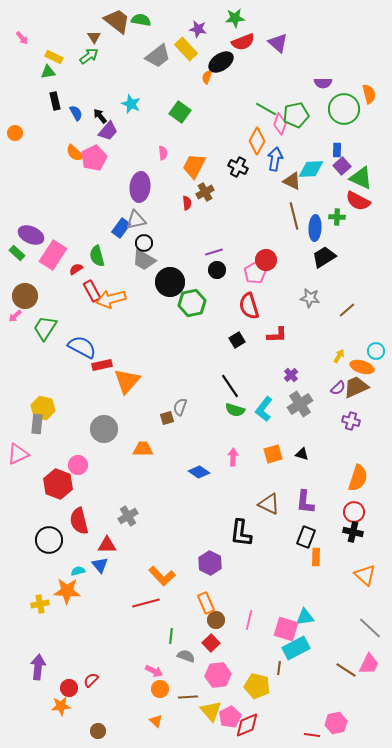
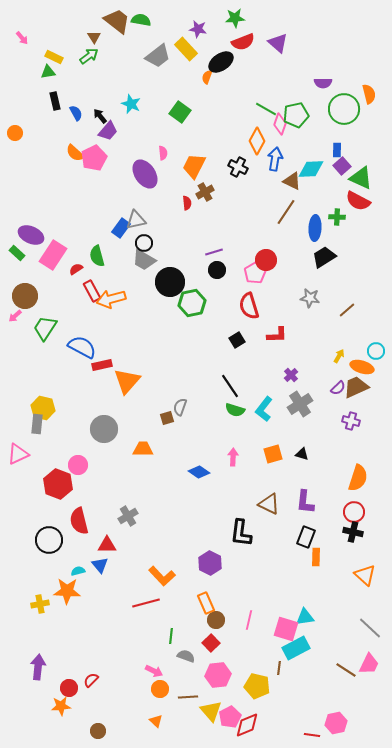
purple ellipse at (140, 187): moved 5 px right, 13 px up; rotated 40 degrees counterclockwise
brown line at (294, 216): moved 8 px left, 4 px up; rotated 48 degrees clockwise
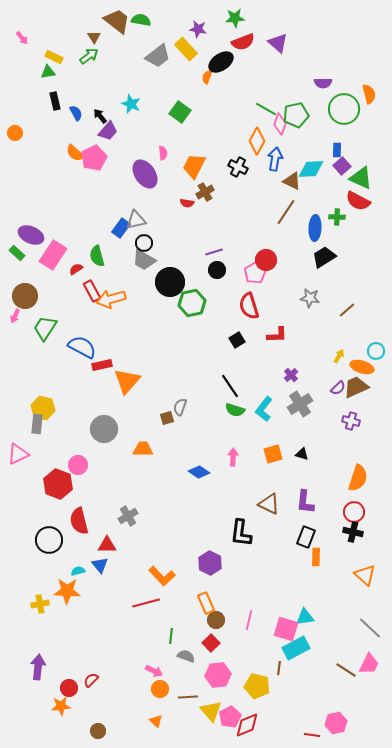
red semicircle at (187, 203): rotated 104 degrees clockwise
pink arrow at (15, 316): rotated 24 degrees counterclockwise
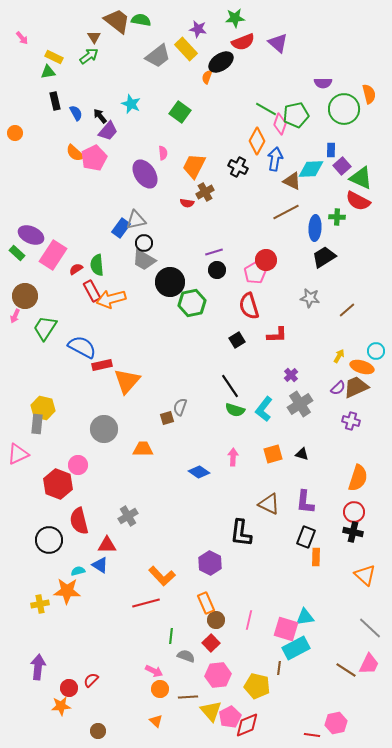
blue rectangle at (337, 150): moved 6 px left
brown line at (286, 212): rotated 28 degrees clockwise
green semicircle at (97, 256): moved 9 px down; rotated 10 degrees clockwise
blue triangle at (100, 565): rotated 18 degrees counterclockwise
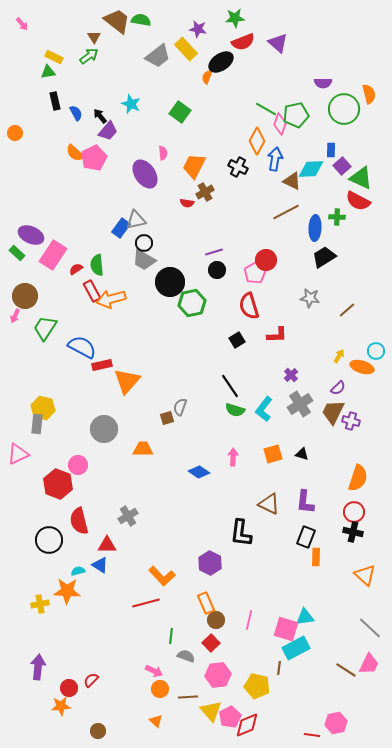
pink arrow at (22, 38): moved 14 px up
brown trapezoid at (356, 387): moved 23 px left, 25 px down; rotated 40 degrees counterclockwise
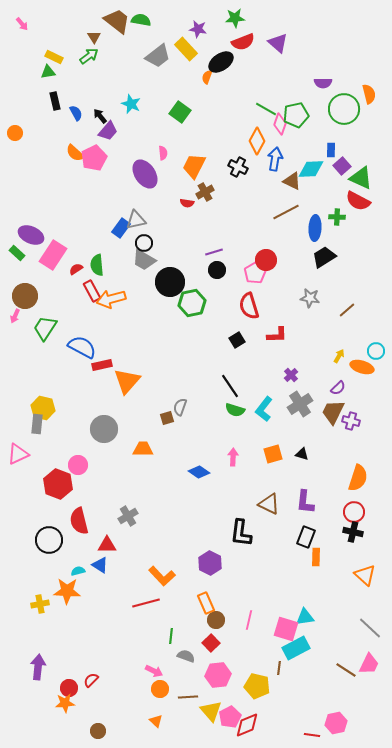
orange star at (61, 706): moved 4 px right, 3 px up
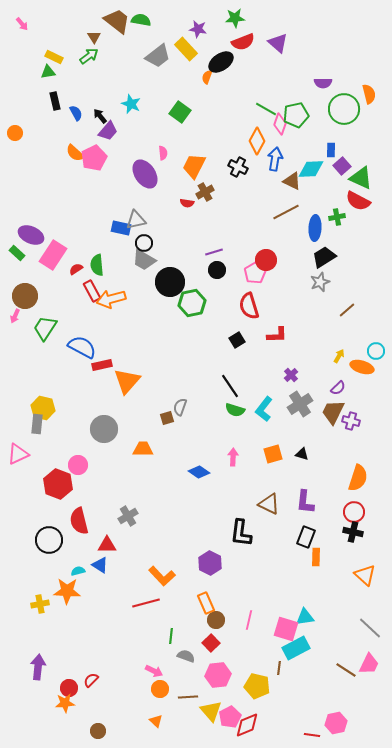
green cross at (337, 217): rotated 14 degrees counterclockwise
blue rectangle at (121, 228): rotated 66 degrees clockwise
gray star at (310, 298): moved 10 px right, 16 px up; rotated 30 degrees counterclockwise
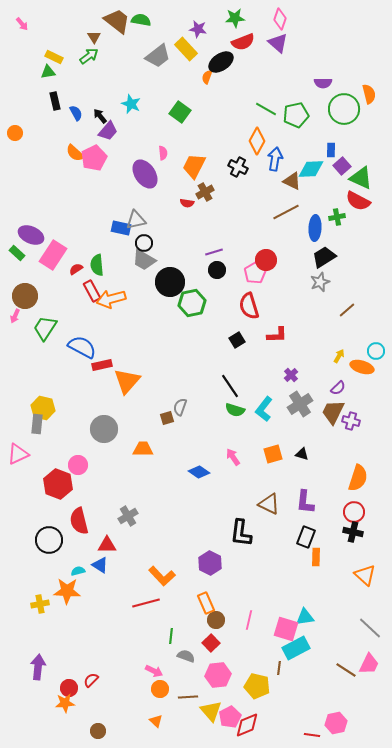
pink diamond at (280, 124): moved 105 px up
pink arrow at (233, 457): rotated 36 degrees counterclockwise
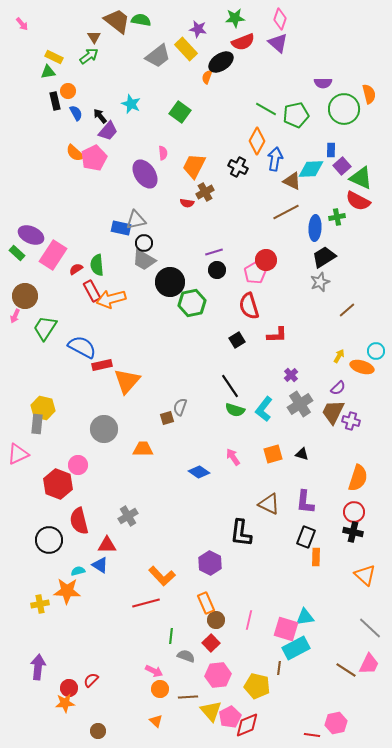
orange circle at (15, 133): moved 53 px right, 42 px up
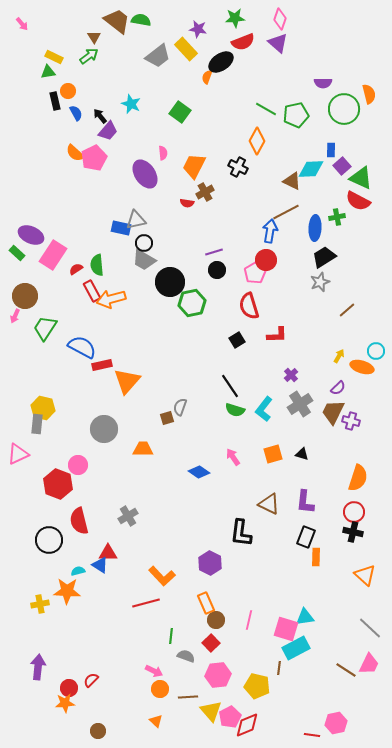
blue arrow at (275, 159): moved 5 px left, 72 px down
red triangle at (107, 545): moved 1 px right, 8 px down
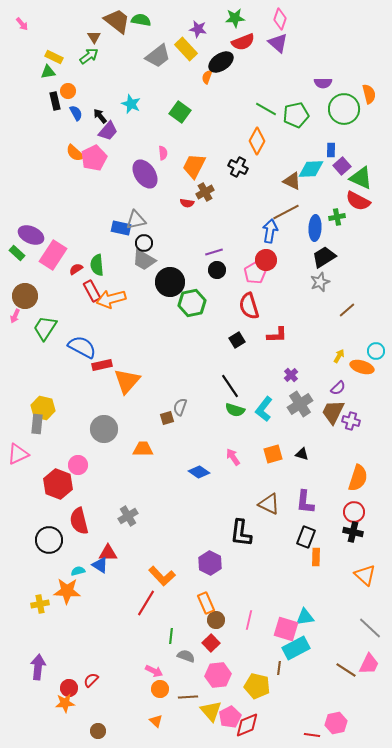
red line at (146, 603): rotated 44 degrees counterclockwise
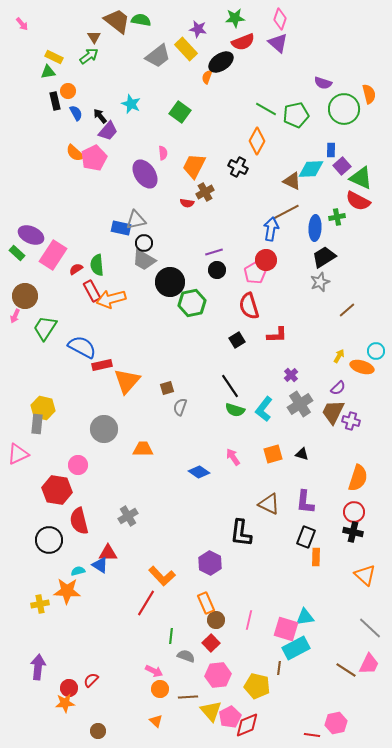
purple semicircle at (323, 83): rotated 18 degrees clockwise
blue arrow at (270, 231): moved 1 px right, 2 px up
brown square at (167, 418): moved 30 px up
red hexagon at (58, 484): moved 1 px left, 6 px down; rotated 12 degrees counterclockwise
